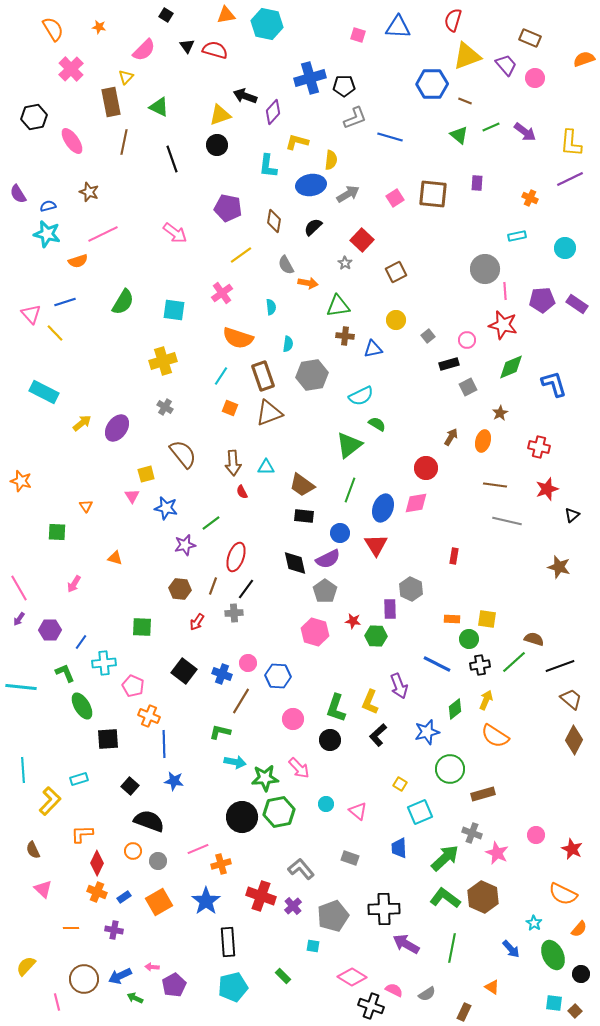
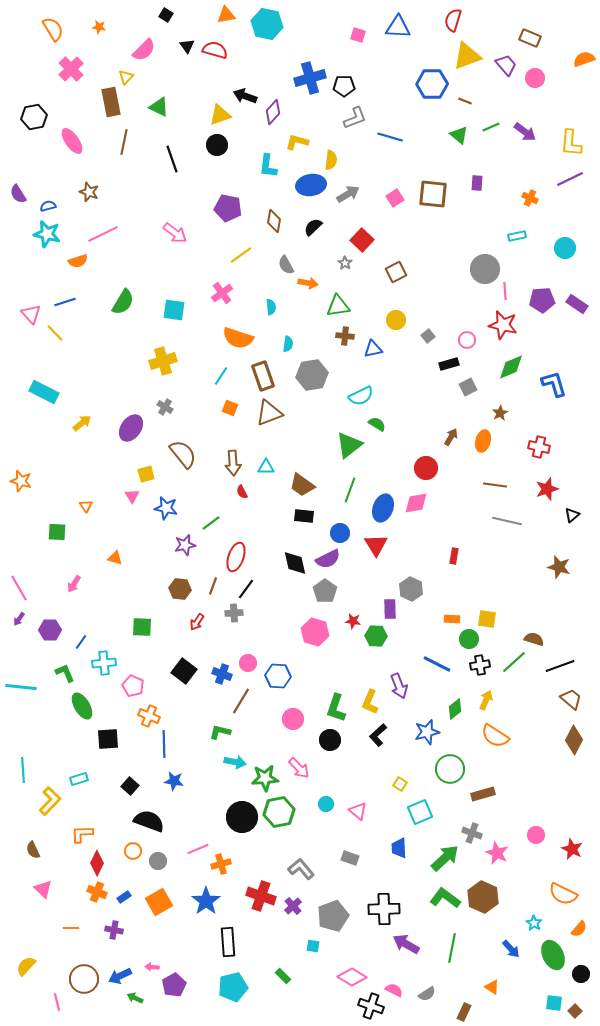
purple ellipse at (117, 428): moved 14 px right
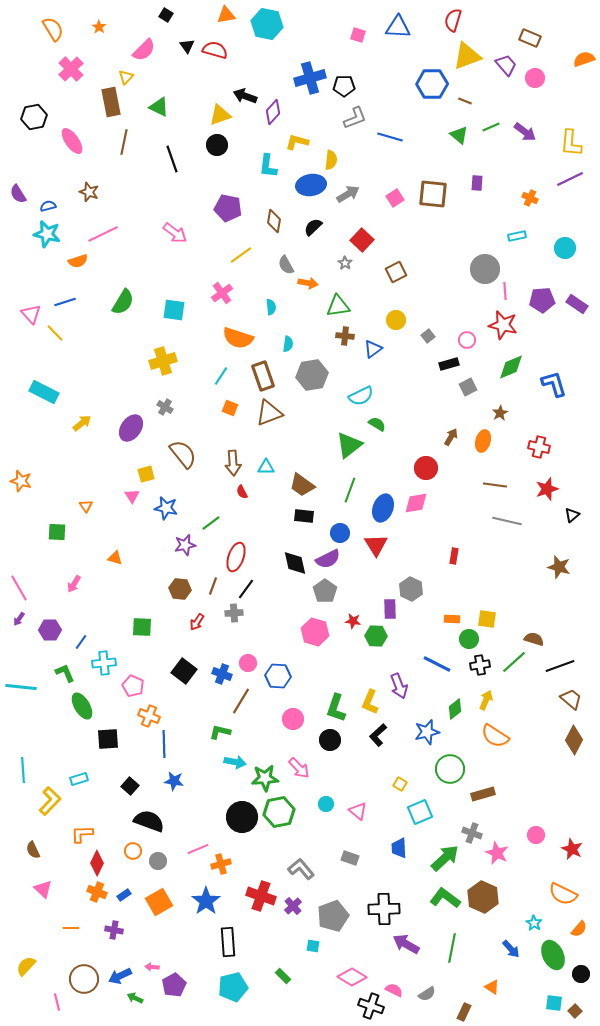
orange star at (99, 27): rotated 24 degrees clockwise
blue triangle at (373, 349): rotated 24 degrees counterclockwise
blue rectangle at (124, 897): moved 2 px up
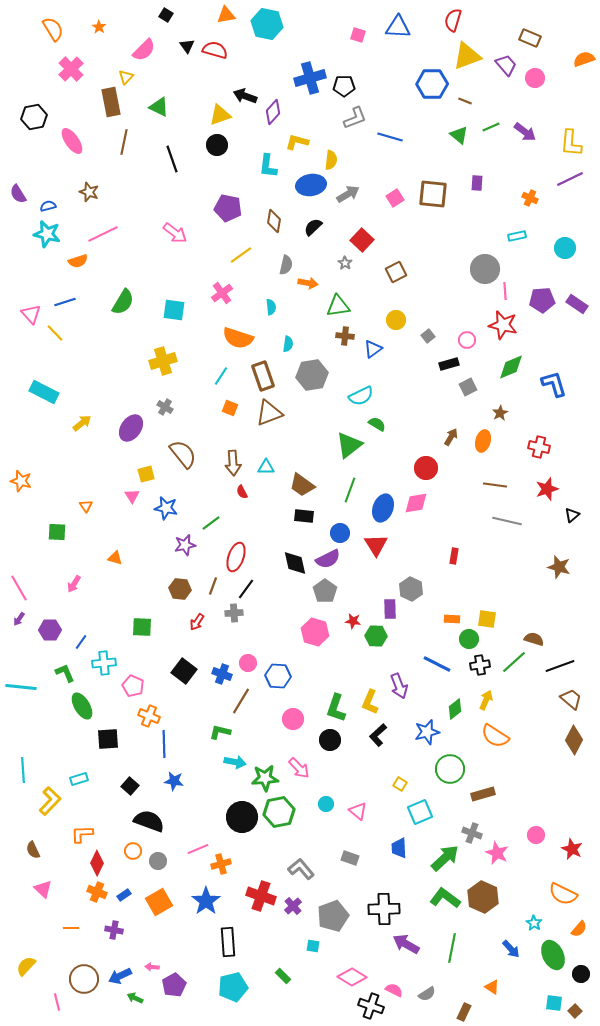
gray semicircle at (286, 265): rotated 138 degrees counterclockwise
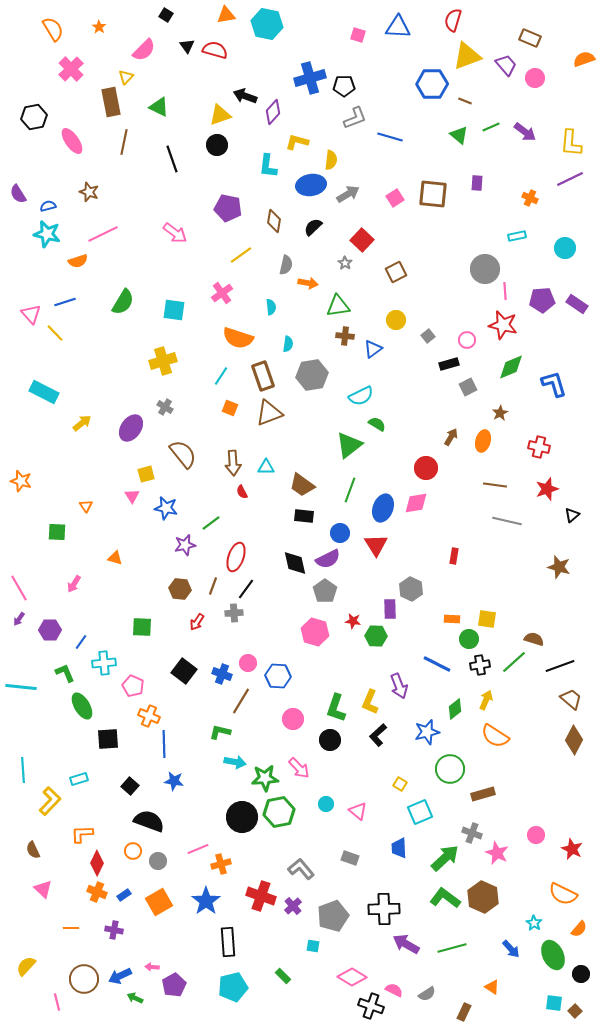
green line at (452, 948): rotated 64 degrees clockwise
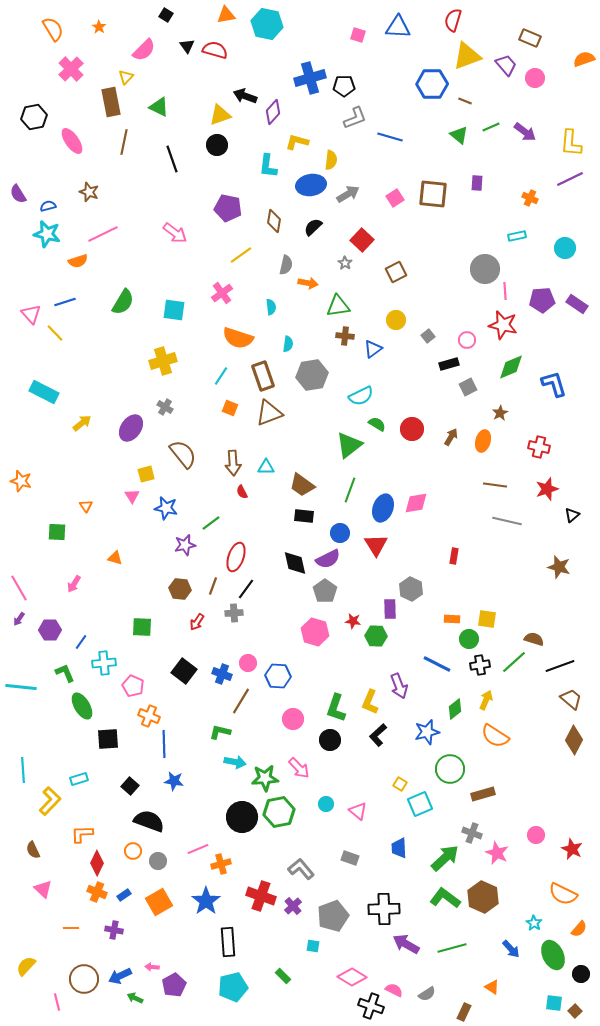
red circle at (426, 468): moved 14 px left, 39 px up
cyan square at (420, 812): moved 8 px up
